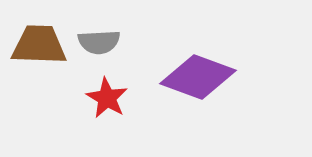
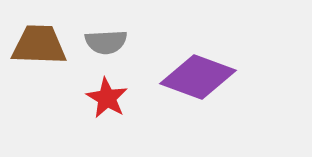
gray semicircle: moved 7 px right
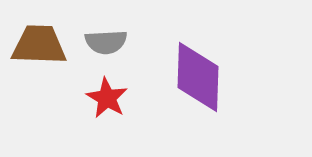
purple diamond: rotated 72 degrees clockwise
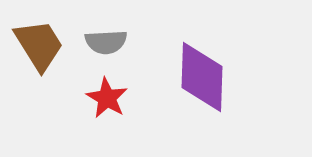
brown trapezoid: rotated 56 degrees clockwise
purple diamond: moved 4 px right
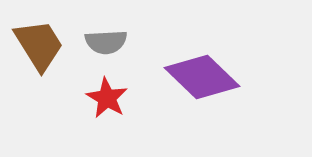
purple diamond: rotated 48 degrees counterclockwise
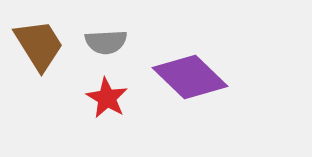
purple diamond: moved 12 px left
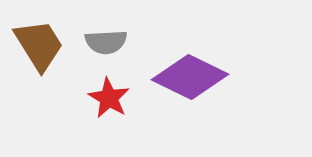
purple diamond: rotated 18 degrees counterclockwise
red star: moved 2 px right
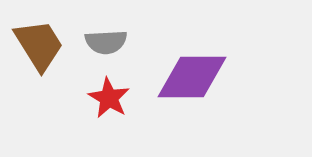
purple diamond: moved 2 px right; rotated 26 degrees counterclockwise
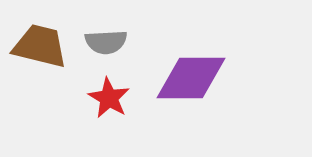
brown trapezoid: moved 1 px right, 1 px down; rotated 44 degrees counterclockwise
purple diamond: moved 1 px left, 1 px down
